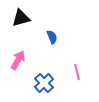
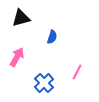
blue semicircle: rotated 40 degrees clockwise
pink arrow: moved 1 px left, 3 px up
pink line: rotated 42 degrees clockwise
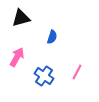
blue cross: moved 7 px up; rotated 12 degrees counterclockwise
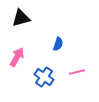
blue semicircle: moved 6 px right, 7 px down
pink line: rotated 49 degrees clockwise
blue cross: moved 1 px down
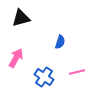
blue semicircle: moved 2 px right, 2 px up
pink arrow: moved 1 px left, 1 px down
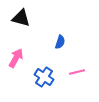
black triangle: rotated 30 degrees clockwise
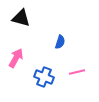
blue cross: rotated 12 degrees counterclockwise
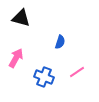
pink line: rotated 21 degrees counterclockwise
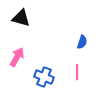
blue semicircle: moved 22 px right
pink arrow: moved 1 px right, 1 px up
pink line: rotated 56 degrees counterclockwise
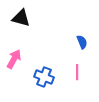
blue semicircle: rotated 40 degrees counterclockwise
pink arrow: moved 3 px left, 2 px down
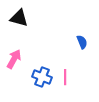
black triangle: moved 2 px left
pink line: moved 12 px left, 5 px down
blue cross: moved 2 px left
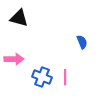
pink arrow: rotated 60 degrees clockwise
